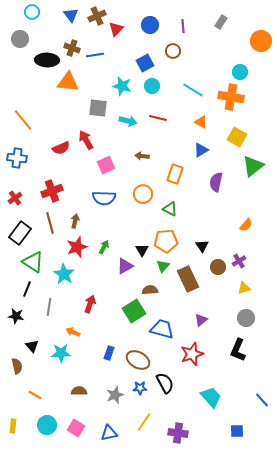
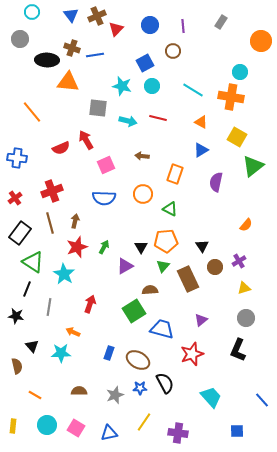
orange line at (23, 120): moved 9 px right, 8 px up
black triangle at (142, 250): moved 1 px left, 3 px up
brown circle at (218, 267): moved 3 px left
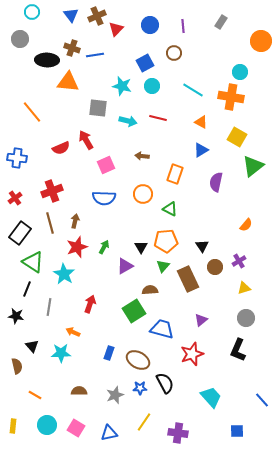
brown circle at (173, 51): moved 1 px right, 2 px down
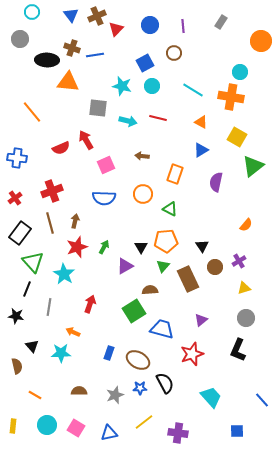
green triangle at (33, 262): rotated 15 degrees clockwise
yellow line at (144, 422): rotated 18 degrees clockwise
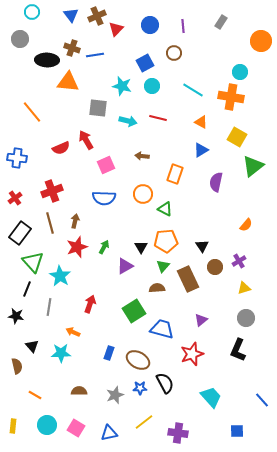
green triangle at (170, 209): moved 5 px left
cyan star at (64, 274): moved 4 px left, 2 px down
brown semicircle at (150, 290): moved 7 px right, 2 px up
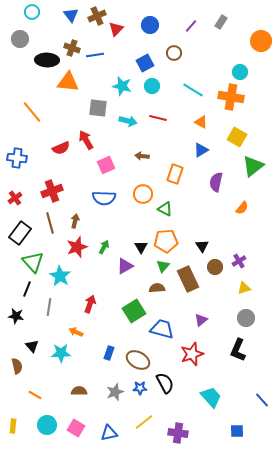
purple line at (183, 26): moved 8 px right; rotated 48 degrees clockwise
orange semicircle at (246, 225): moved 4 px left, 17 px up
orange arrow at (73, 332): moved 3 px right
gray star at (115, 395): moved 3 px up
